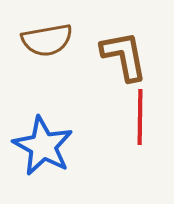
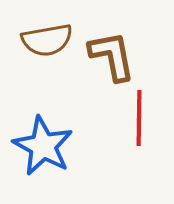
brown L-shape: moved 12 px left
red line: moved 1 px left, 1 px down
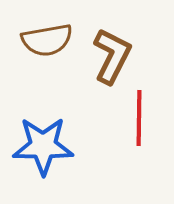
brown L-shape: rotated 38 degrees clockwise
blue star: rotated 28 degrees counterclockwise
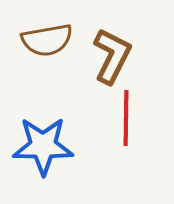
red line: moved 13 px left
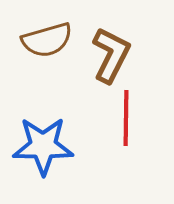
brown semicircle: rotated 6 degrees counterclockwise
brown L-shape: moved 1 px left, 1 px up
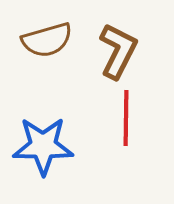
brown L-shape: moved 7 px right, 4 px up
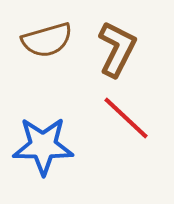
brown L-shape: moved 1 px left, 2 px up
red line: rotated 48 degrees counterclockwise
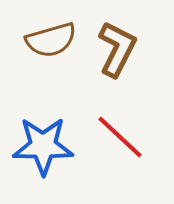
brown semicircle: moved 4 px right
red line: moved 6 px left, 19 px down
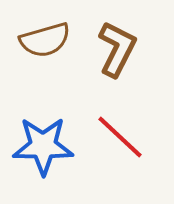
brown semicircle: moved 6 px left
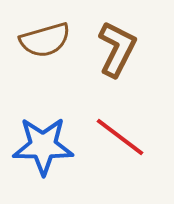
red line: rotated 6 degrees counterclockwise
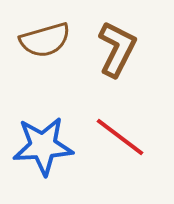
blue star: rotated 4 degrees counterclockwise
